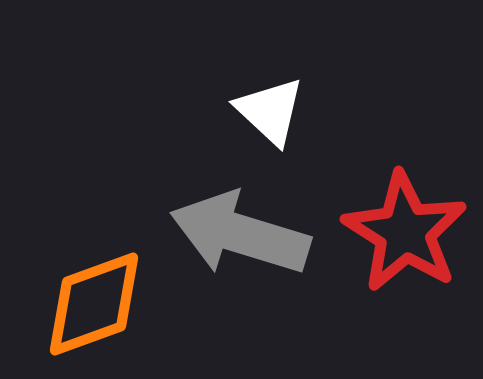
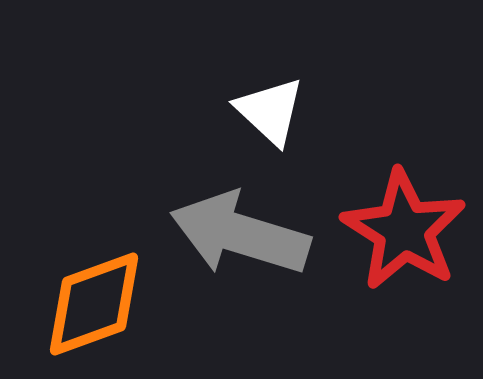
red star: moved 1 px left, 2 px up
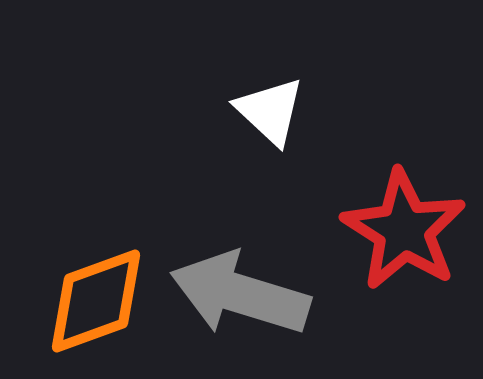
gray arrow: moved 60 px down
orange diamond: moved 2 px right, 3 px up
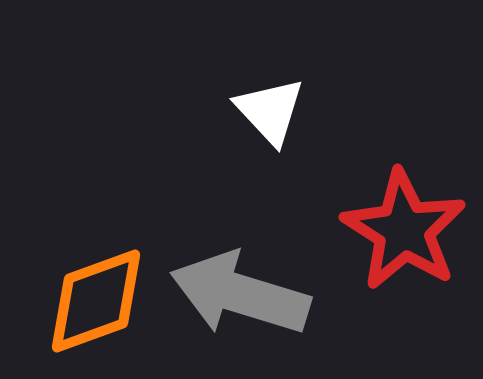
white triangle: rotated 4 degrees clockwise
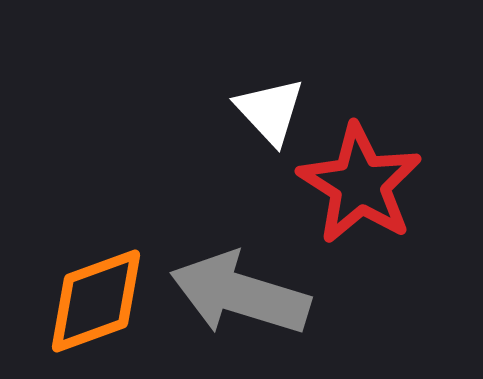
red star: moved 44 px left, 46 px up
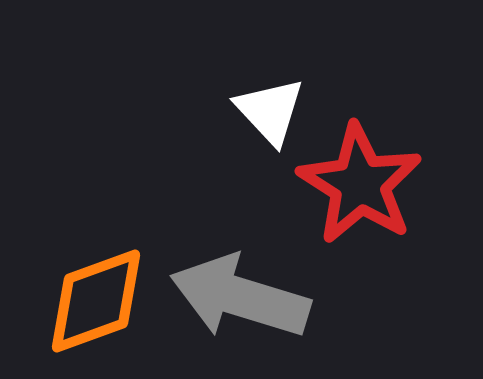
gray arrow: moved 3 px down
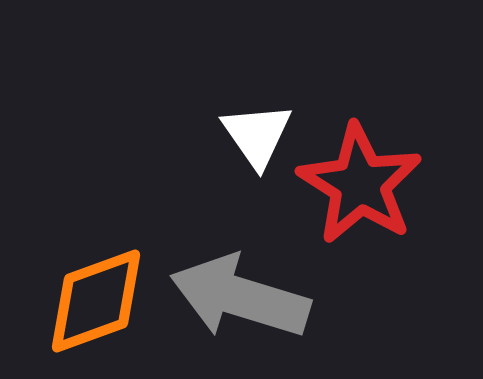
white triangle: moved 13 px left, 24 px down; rotated 8 degrees clockwise
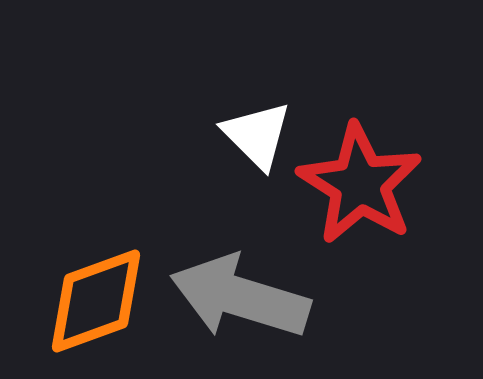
white triangle: rotated 10 degrees counterclockwise
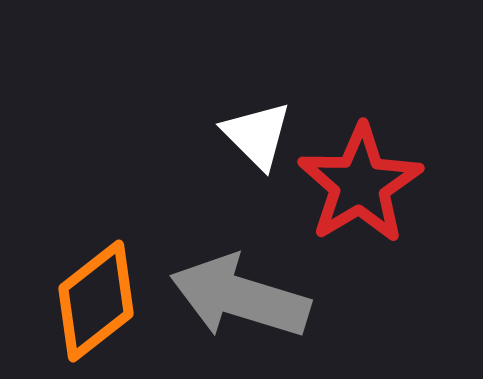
red star: rotated 9 degrees clockwise
orange diamond: rotated 18 degrees counterclockwise
